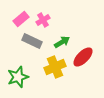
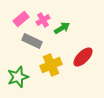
green arrow: moved 14 px up
yellow cross: moved 4 px left, 2 px up
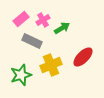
green star: moved 3 px right, 2 px up
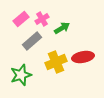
pink cross: moved 1 px left, 1 px up
gray rectangle: rotated 66 degrees counterclockwise
red ellipse: rotated 35 degrees clockwise
yellow cross: moved 5 px right, 3 px up
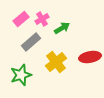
gray rectangle: moved 1 px left, 1 px down
red ellipse: moved 7 px right
yellow cross: rotated 15 degrees counterclockwise
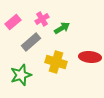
pink rectangle: moved 8 px left, 3 px down
red ellipse: rotated 15 degrees clockwise
yellow cross: rotated 35 degrees counterclockwise
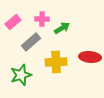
pink cross: rotated 32 degrees clockwise
yellow cross: rotated 20 degrees counterclockwise
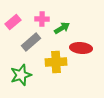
red ellipse: moved 9 px left, 9 px up
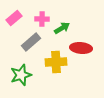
pink rectangle: moved 1 px right, 4 px up
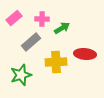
red ellipse: moved 4 px right, 6 px down
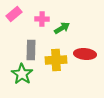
pink rectangle: moved 4 px up
gray rectangle: moved 8 px down; rotated 48 degrees counterclockwise
yellow cross: moved 2 px up
green star: moved 1 px right, 1 px up; rotated 20 degrees counterclockwise
